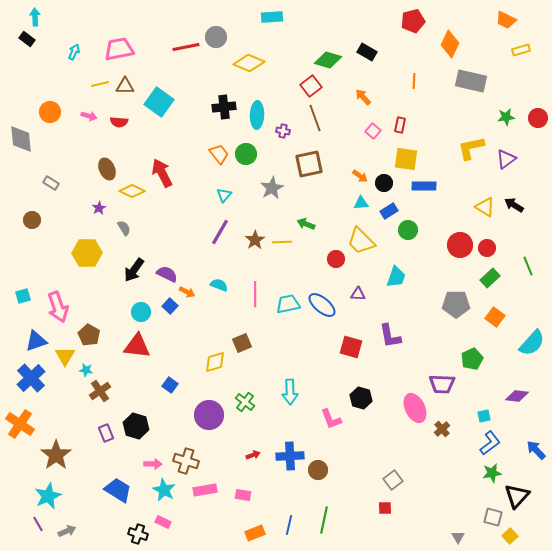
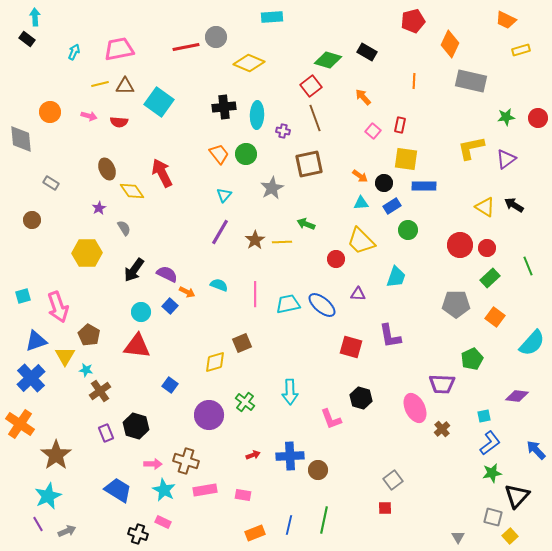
yellow diamond at (132, 191): rotated 30 degrees clockwise
blue rectangle at (389, 211): moved 3 px right, 5 px up
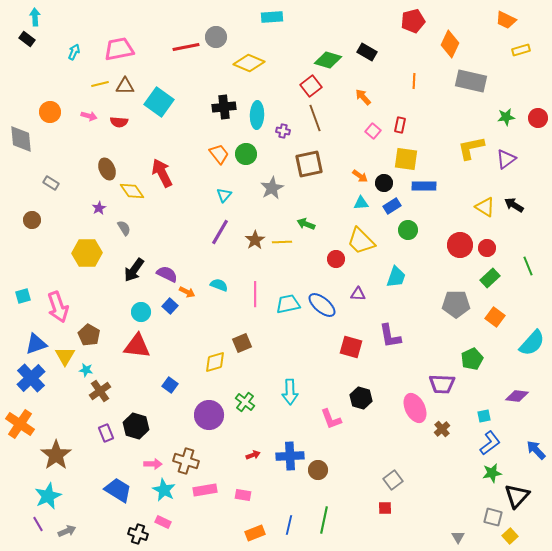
blue triangle at (36, 341): moved 3 px down
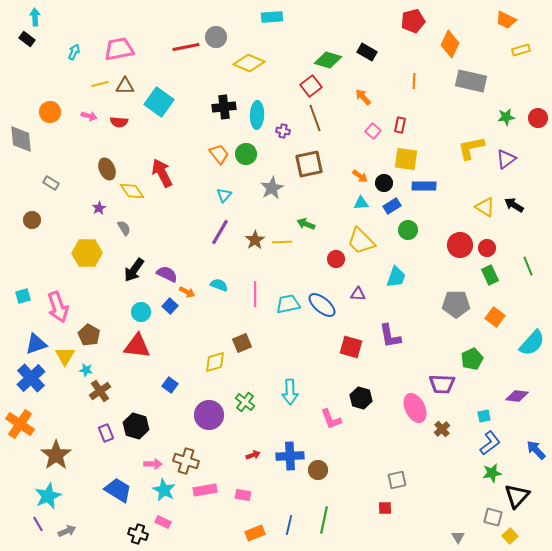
green rectangle at (490, 278): moved 3 px up; rotated 72 degrees counterclockwise
gray square at (393, 480): moved 4 px right; rotated 24 degrees clockwise
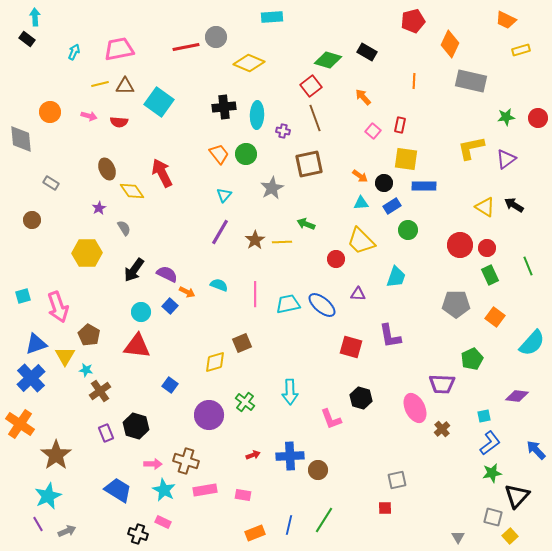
green line at (324, 520): rotated 20 degrees clockwise
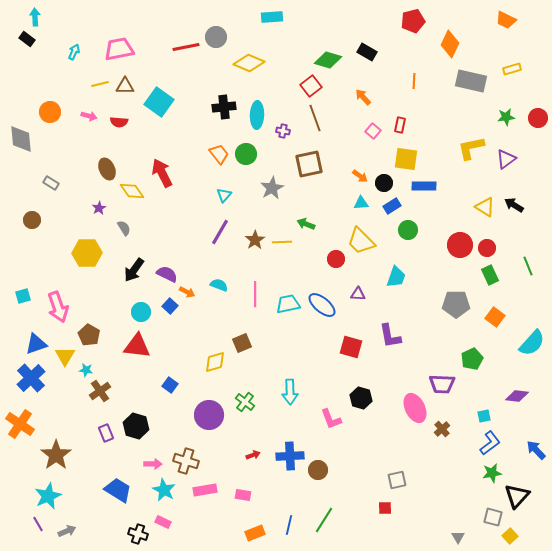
yellow rectangle at (521, 50): moved 9 px left, 19 px down
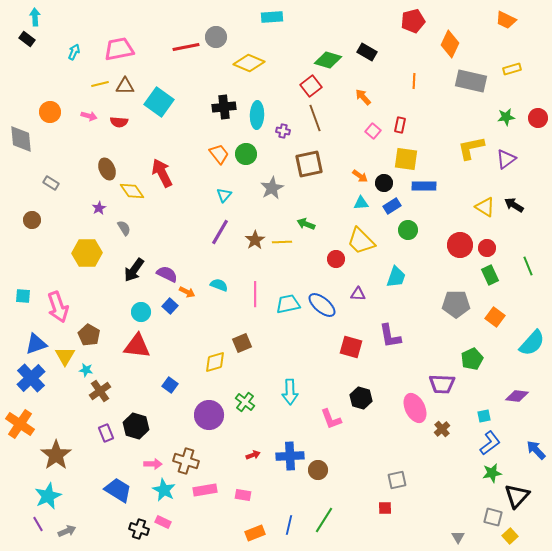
cyan square at (23, 296): rotated 21 degrees clockwise
black cross at (138, 534): moved 1 px right, 5 px up
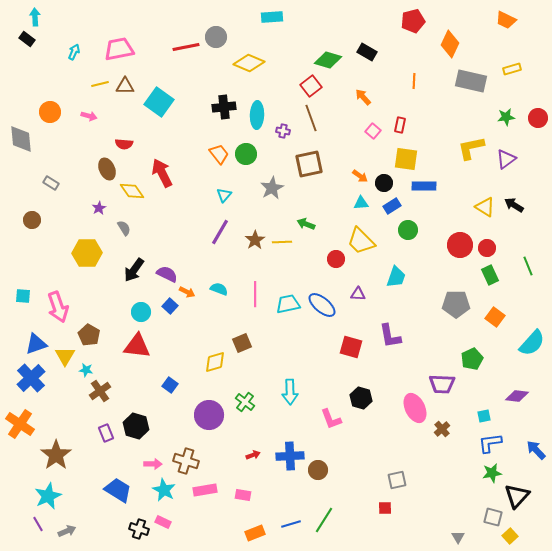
brown line at (315, 118): moved 4 px left
red semicircle at (119, 122): moved 5 px right, 22 px down
cyan semicircle at (219, 285): moved 4 px down
blue L-shape at (490, 443): rotated 150 degrees counterclockwise
blue line at (289, 525): moved 2 px right, 1 px up; rotated 60 degrees clockwise
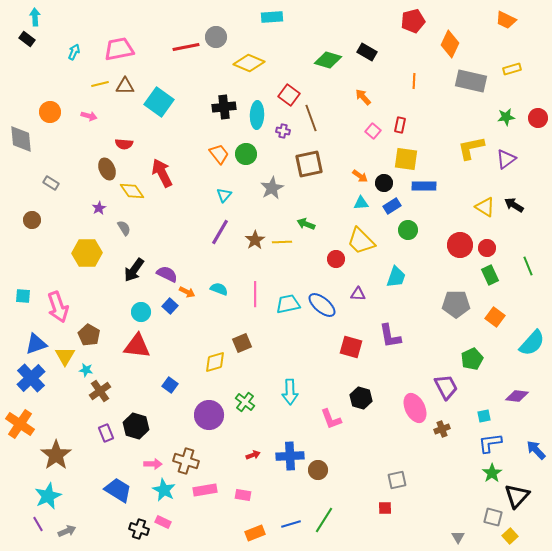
red square at (311, 86): moved 22 px left, 9 px down; rotated 15 degrees counterclockwise
purple trapezoid at (442, 384): moved 4 px right, 3 px down; rotated 120 degrees counterclockwise
brown cross at (442, 429): rotated 21 degrees clockwise
green star at (492, 473): rotated 24 degrees counterclockwise
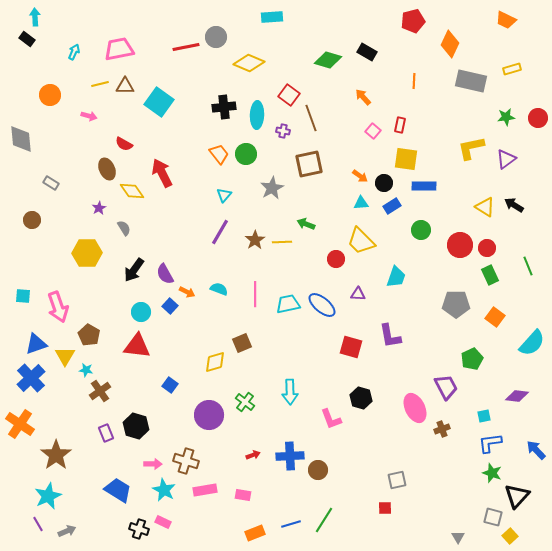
orange circle at (50, 112): moved 17 px up
red semicircle at (124, 144): rotated 24 degrees clockwise
green circle at (408, 230): moved 13 px right
purple semicircle at (167, 274): moved 2 px left; rotated 145 degrees counterclockwise
green star at (492, 473): rotated 18 degrees counterclockwise
